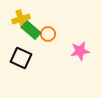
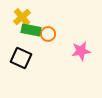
yellow cross: moved 1 px right, 2 px up; rotated 24 degrees counterclockwise
green rectangle: rotated 30 degrees counterclockwise
pink star: moved 1 px right
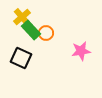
green rectangle: rotated 36 degrees clockwise
orange circle: moved 2 px left, 1 px up
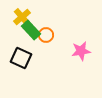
orange circle: moved 2 px down
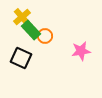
orange circle: moved 1 px left, 1 px down
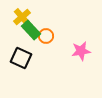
orange circle: moved 1 px right
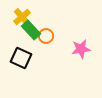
pink star: moved 2 px up
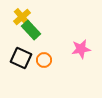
orange circle: moved 2 px left, 24 px down
